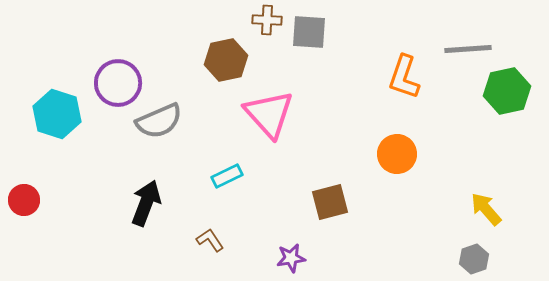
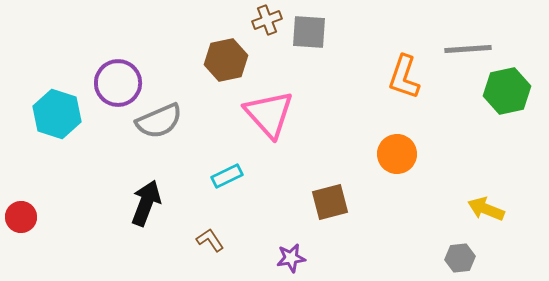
brown cross: rotated 24 degrees counterclockwise
red circle: moved 3 px left, 17 px down
yellow arrow: rotated 27 degrees counterclockwise
gray hexagon: moved 14 px left, 1 px up; rotated 12 degrees clockwise
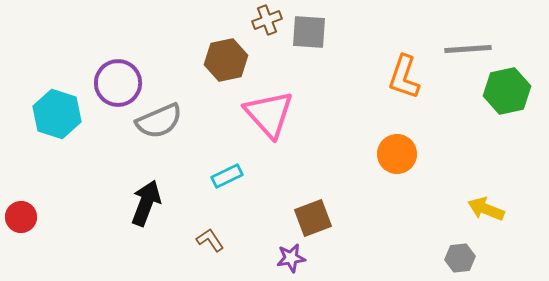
brown square: moved 17 px left, 16 px down; rotated 6 degrees counterclockwise
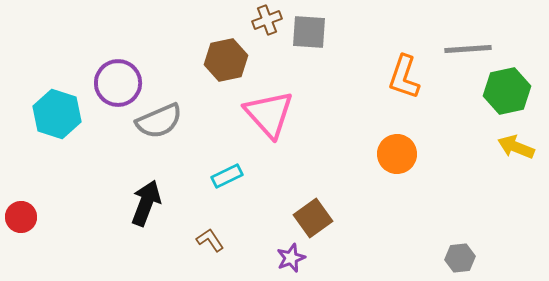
yellow arrow: moved 30 px right, 62 px up
brown square: rotated 15 degrees counterclockwise
purple star: rotated 12 degrees counterclockwise
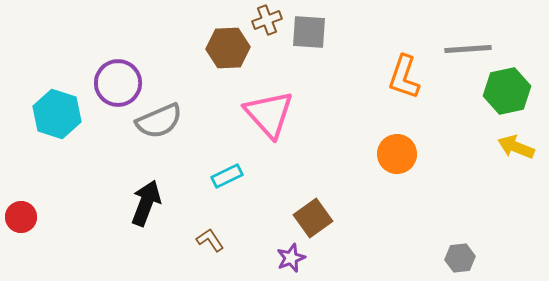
brown hexagon: moved 2 px right, 12 px up; rotated 9 degrees clockwise
